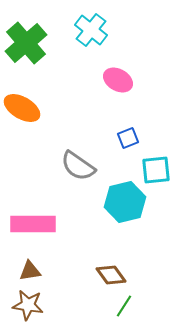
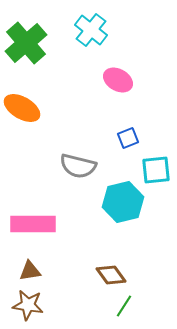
gray semicircle: rotated 21 degrees counterclockwise
cyan hexagon: moved 2 px left
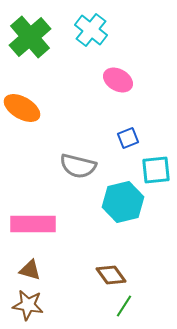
green cross: moved 4 px right, 6 px up
brown triangle: moved 1 px up; rotated 25 degrees clockwise
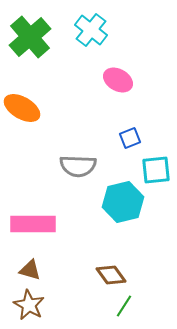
blue square: moved 2 px right
gray semicircle: rotated 12 degrees counterclockwise
brown star: moved 1 px right; rotated 20 degrees clockwise
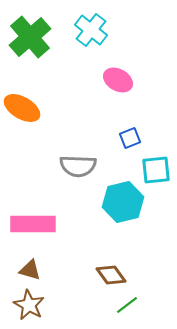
green line: moved 3 px right, 1 px up; rotated 20 degrees clockwise
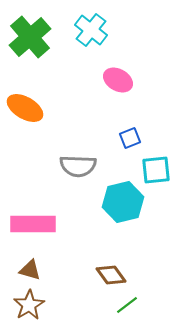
orange ellipse: moved 3 px right
brown star: rotated 12 degrees clockwise
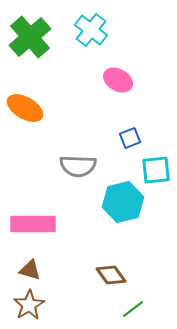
green line: moved 6 px right, 4 px down
